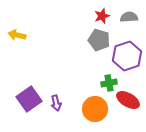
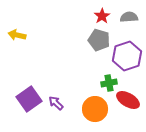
red star: rotated 14 degrees counterclockwise
purple arrow: rotated 147 degrees clockwise
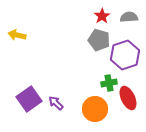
purple hexagon: moved 2 px left, 1 px up
red ellipse: moved 2 px up; rotated 35 degrees clockwise
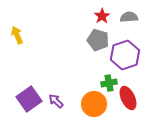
yellow arrow: rotated 54 degrees clockwise
gray pentagon: moved 1 px left
purple arrow: moved 2 px up
orange circle: moved 1 px left, 5 px up
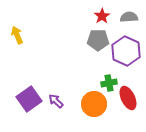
gray pentagon: rotated 15 degrees counterclockwise
purple hexagon: moved 1 px right, 4 px up; rotated 16 degrees counterclockwise
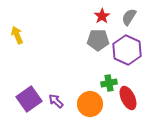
gray semicircle: rotated 54 degrees counterclockwise
purple hexagon: moved 1 px right, 1 px up
orange circle: moved 4 px left
